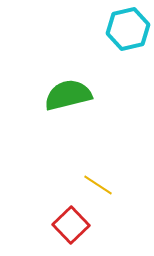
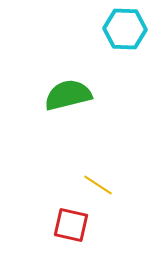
cyan hexagon: moved 3 px left; rotated 15 degrees clockwise
red square: rotated 33 degrees counterclockwise
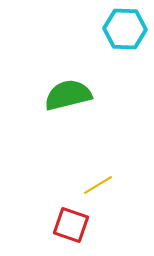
yellow line: rotated 64 degrees counterclockwise
red square: rotated 6 degrees clockwise
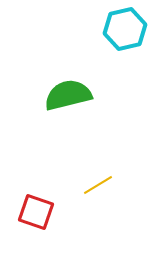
cyan hexagon: rotated 15 degrees counterclockwise
red square: moved 35 px left, 13 px up
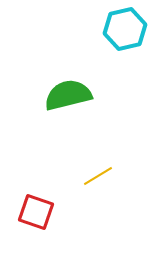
yellow line: moved 9 px up
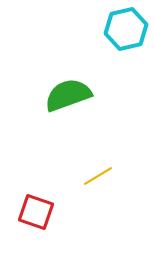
cyan hexagon: moved 1 px right
green semicircle: rotated 6 degrees counterclockwise
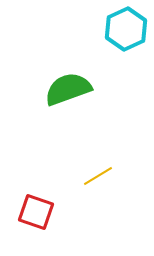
cyan hexagon: rotated 12 degrees counterclockwise
green semicircle: moved 6 px up
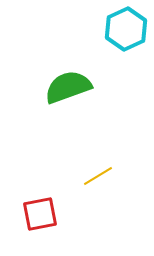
green semicircle: moved 2 px up
red square: moved 4 px right, 2 px down; rotated 30 degrees counterclockwise
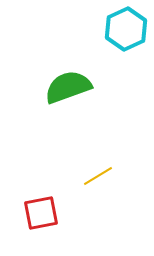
red square: moved 1 px right, 1 px up
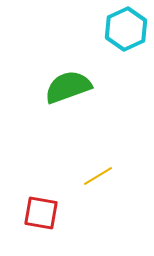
red square: rotated 21 degrees clockwise
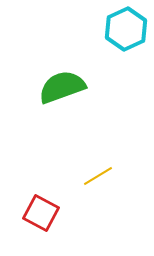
green semicircle: moved 6 px left
red square: rotated 18 degrees clockwise
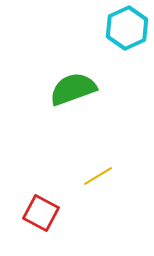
cyan hexagon: moved 1 px right, 1 px up
green semicircle: moved 11 px right, 2 px down
